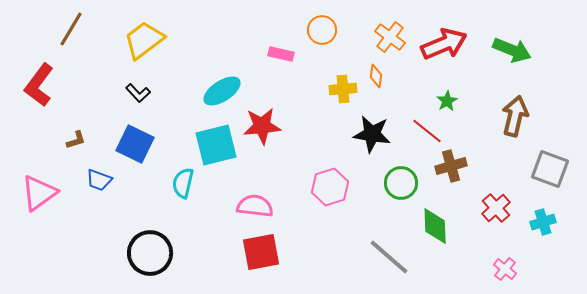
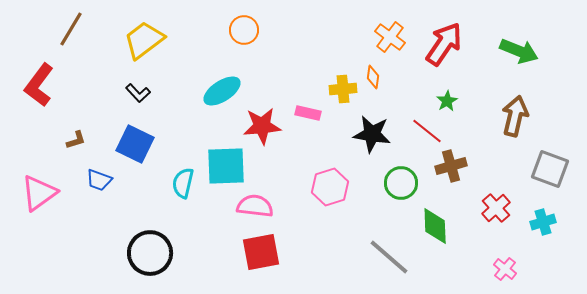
orange circle: moved 78 px left
red arrow: rotated 33 degrees counterclockwise
green arrow: moved 7 px right, 1 px down
pink rectangle: moved 27 px right, 59 px down
orange diamond: moved 3 px left, 1 px down
cyan square: moved 10 px right, 21 px down; rotated 12 degrees clockwise
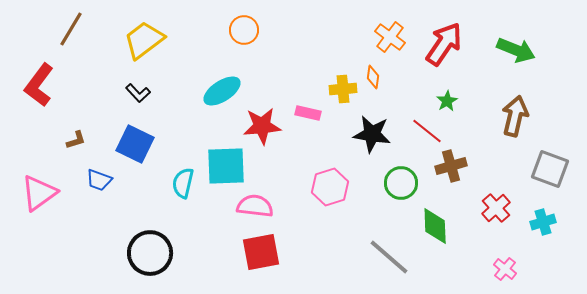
green arrow: moved 3 px left, 1 px up
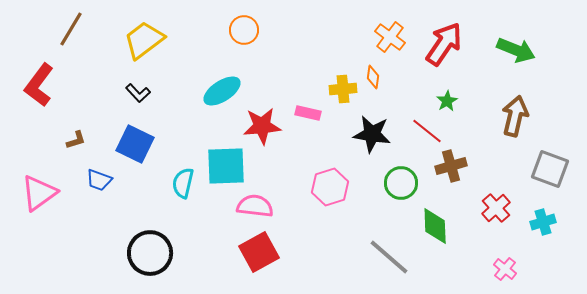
red square: moved 2 px left; rotated 18 degrees counterclockwise
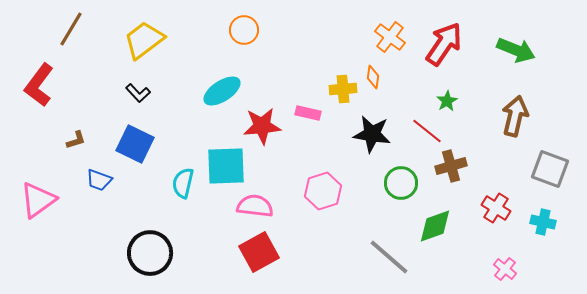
pink hexagon: moved 7 px left, 4 px down
pink triangle: moved 1 px left, 7 px down
red cross: rotated 16 degrees counterclockwise
cyan cross: rotated 30 degrees clockwise
green diamond: rotated 72 degrees clockwise
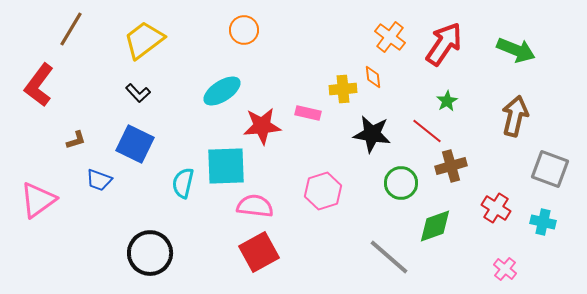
orange diamond: rotated 15 degrees counterclockwise
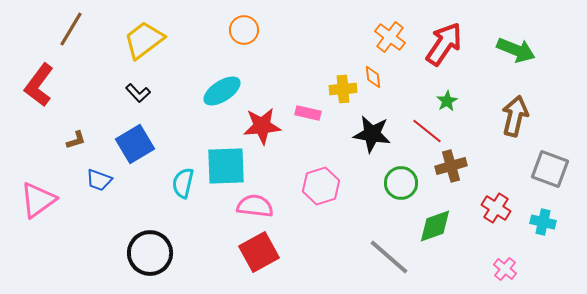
blue square: rotated 33 degrees clockwise
pink hexagon: moved 2 px left, 5 px up
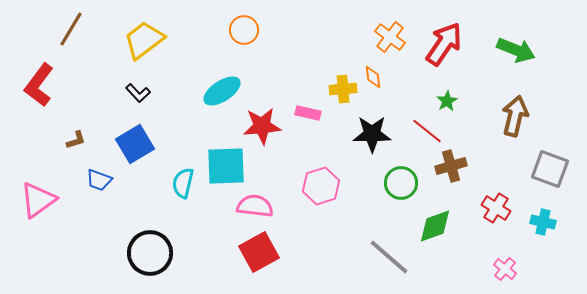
black star: rotated 9 degrees counterclockwise
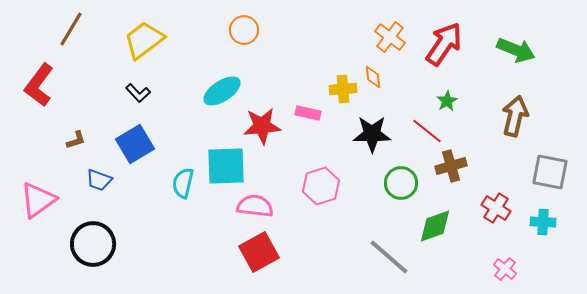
gray square: moved 3 px down; rotated 9 degrees counterclockwise
cyan cross: rotated 10 degrees counterclockwise
black circle: moved 57 px left, 9 px up
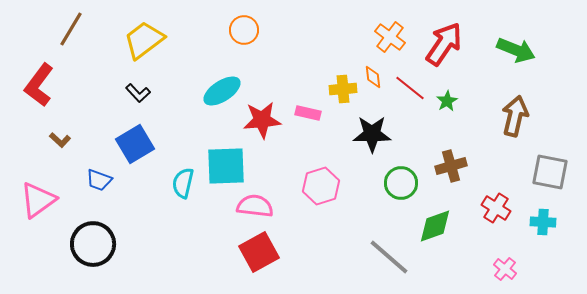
red star: moved 6 px up
red line: moved 17 px left, 43 px up
brown L-shape: moved 16 px left; rotated 60 degrees clockwise
